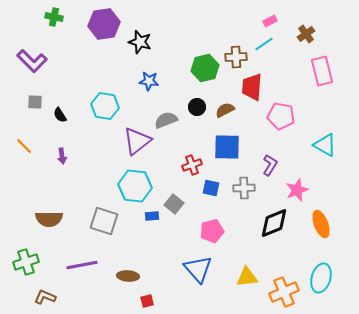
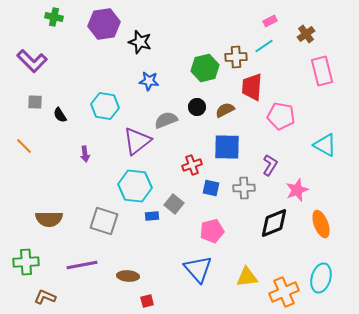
cyan line at (264, 44): moved 2 px down
purple arrow at (62, 156): moved 23 px right, 2 px up
green cross at (26, 262): rotated 15 degrees clockwise
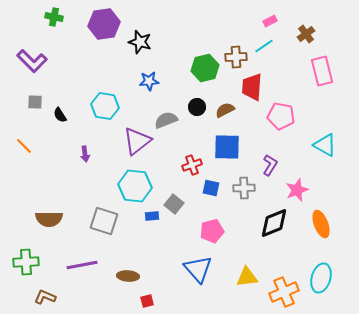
blue star at (149, 81): rotated 12 degrees counterclockwise
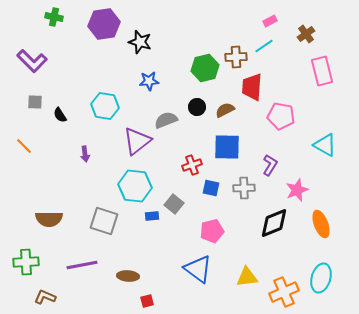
blue triangle at (198, 269): rotated 12 degrees counterclockwise
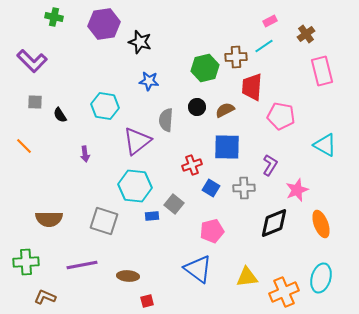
blue star at (149, 81): rotated 12 degrees clockwise
gray semicircle at (166, 120): rotated 65 degrees counterclockwise
blue square at (211, 188): rotated 18 degrees clockwise
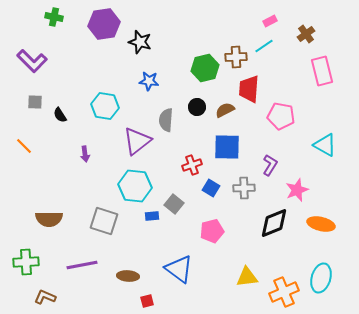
red trapezoid at (252, 87): moved 3 px left, 2 px down
orange ellipse at (321, 224): rotated 56 degrees counterclockwise
blue triangle at (198, 269): moved 19 px left
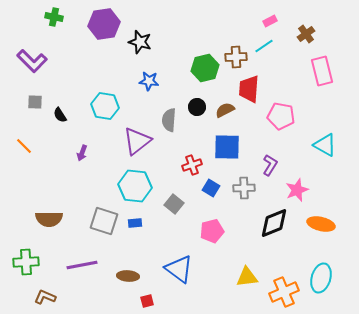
gray semicircle at (166, 120): moved 3 px right
purple arrow at (85, 154): moved 3 px left, 1 px up; rotated 28 degrees clockwise
blue rectangle at (152, 216): moved 17 px left, 7 px down
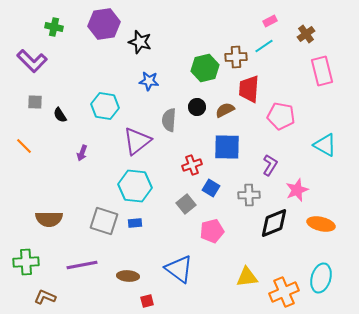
green cross at (54, 17): moved 10 px down
gray cross at (244, 188): moved 5 px right, 7 px down
gray square at (174, 204): moved 12 px right; rotated 12 degrees clockwise
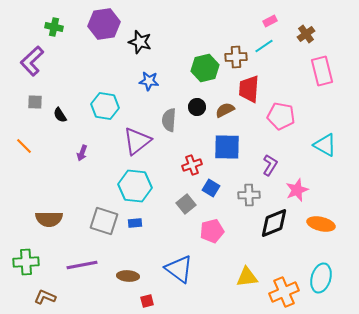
purple L-shape at (32, 61): rotated 92 degrees clockwise
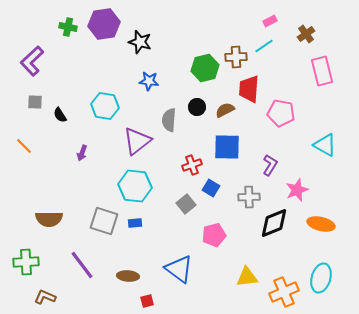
green cross at (54, 27): moved 14 px right
pink pentagon at (281, 116): moved 3 px up
gray cross at (249, 195): moved 2 px down
pink pentagon at (212, 231): moved 2 px right, 4 px down
purple line at (82, 265): rotated 64 degrees clockwise
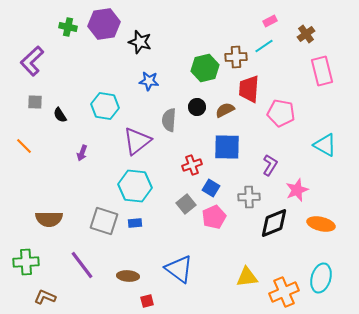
pink pentagon at (214, 235): moved 18 px up; rotated 10 degrees counterclockwise
